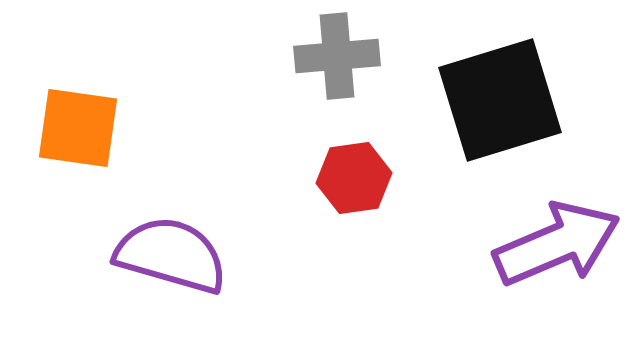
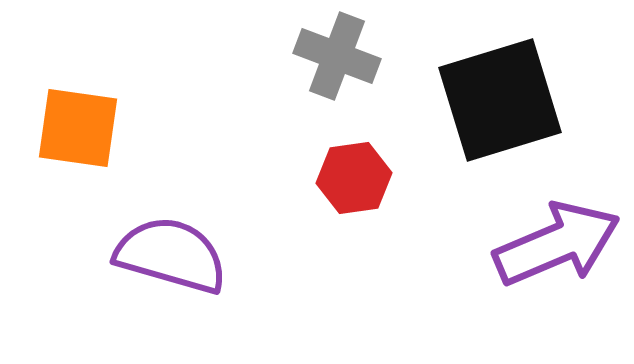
gray cross: rotated 26 degrees clockwise
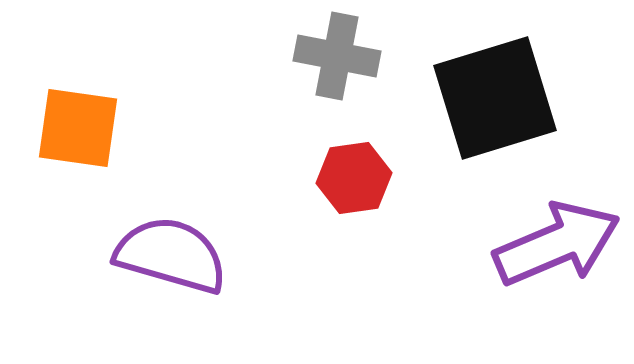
gray cross: rotated 10 degrees counterclockwise
black square: moved 5 px left, 2 px up
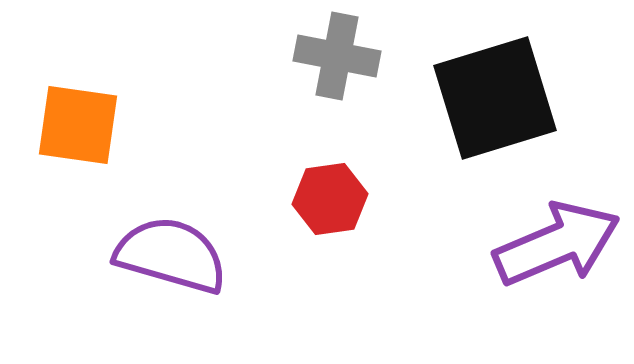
orange square: moved 3 px up
red hexagon: moved 24 px left, 21 px down
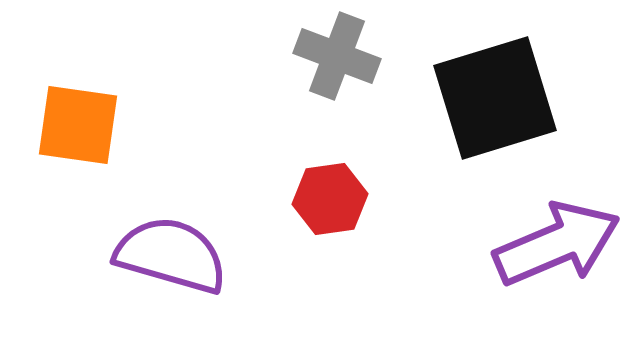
gray cross: rotated 10 degrees clockwise
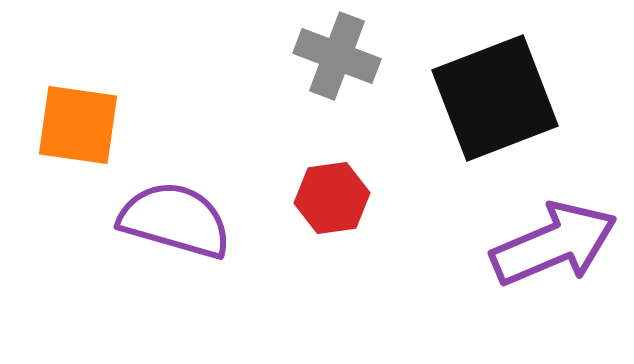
black square: rotated 4 degrees counterclockwise
red hexagon: moved 2 px right, 1 px up
purple arrow: moved 3 px left
purple semicircle: moved 4 px right, 35 px up
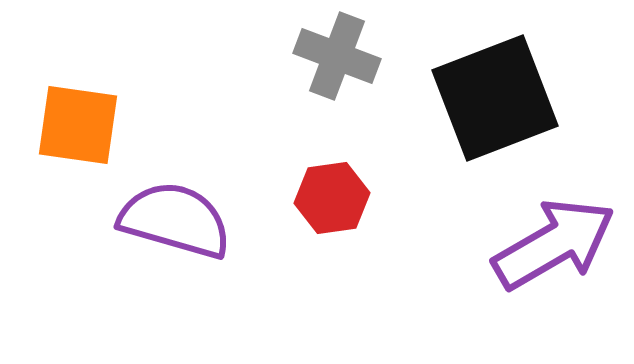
purple arrow: rotated 7 degrees counterclockwise
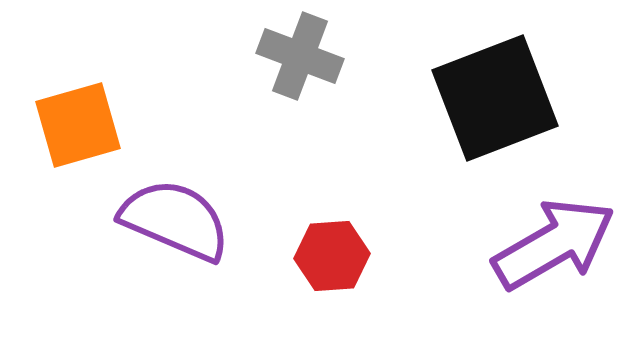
gray cross: moved 37 px left
orange square: rotated 24 degrees counterclockwise
red hexagon: moved 58 px down; rotated 4 degrees clockwise
purple semicircle: rotated 7 degrees clockwise
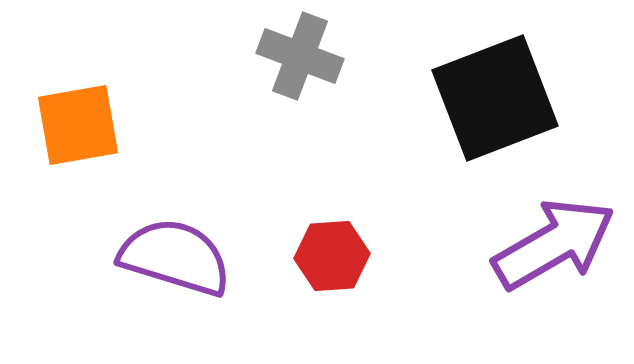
orange square: rotated 6 degrees clockwise
purple semicircle: moved 37 px down; rotated 6 degrees counterclockwise
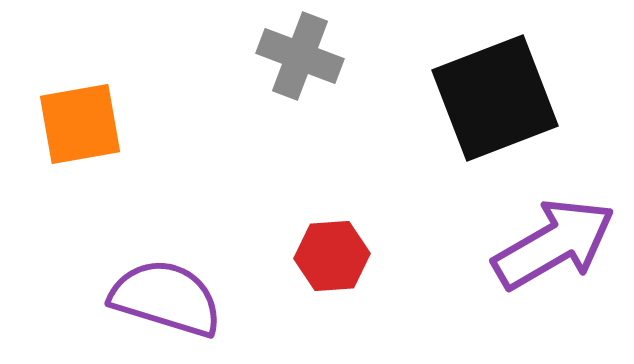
orange square: moved 2 px right, 1 px up
purple semicircle: moved 9 px left, 41 px down
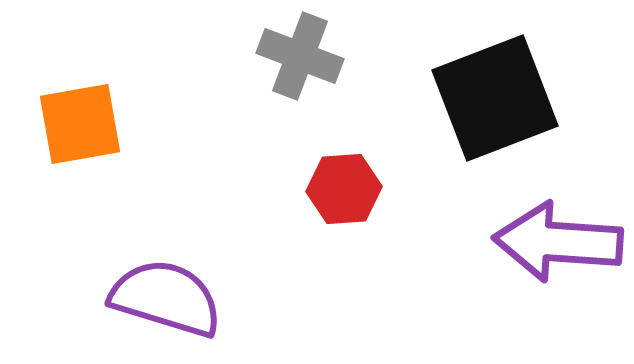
purple arrow: moved 4 px right, 2 px up; rotated 146 degrees counterclockwise
red hexagon: moved 12 px right, 67 px up
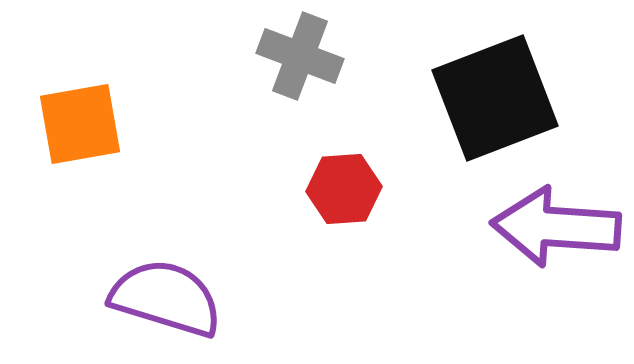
purple arrow: moved 2 px left, 15 px up
